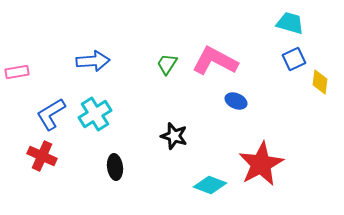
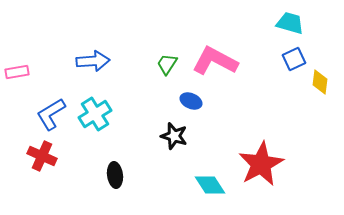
blue ellipse: moved 45 px left
black ellipse: moved 8 px down
cyan diamond: rotated 36 degrees clockwise
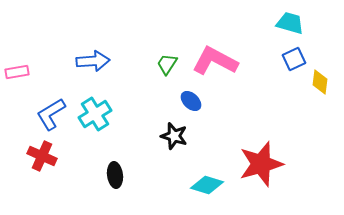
blue ellipse: rotated 20 degrees clockwise
red star: rotated 12 degrees clockwise
cyan diamond: moved 3 px left; rotated 40 degrees counterclockwise
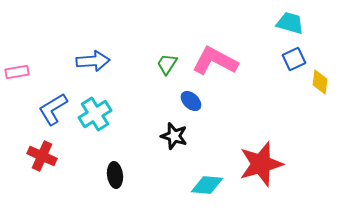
blue L-shape: moved 2 px right, 5 px up
cyan diamond: rotated 12 degrees counterclockwise
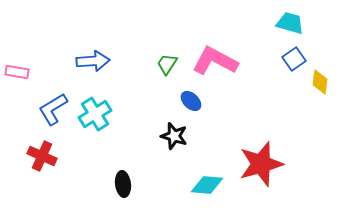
blue square: rotated 10 degrees counterclockwise
pink rectangle: rotated 20 degrees clockwise
black ellipse: moved 8 px right, 9 px down
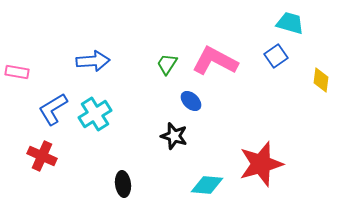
blue square: moved 18 px left, 3 px up
yellow diamond: moved 1 px right, 2 px up
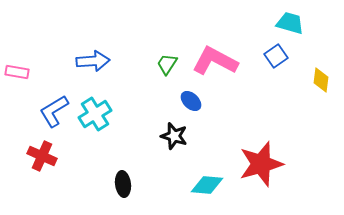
blue L-shape: moved 1 px right, 2 px down
